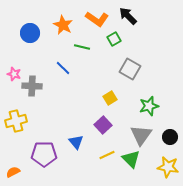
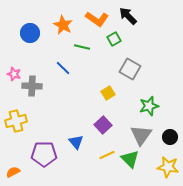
yellow square: moved 2 px left, 5 px up
green triangle: moved 1 px left
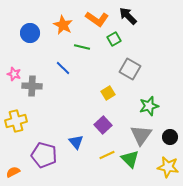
purple pentagon: moved 1 px down; rotated 15 degrees clockwise
